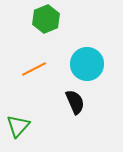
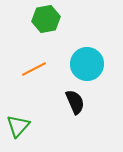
green hexagon: rotated 12 degrees clockwise
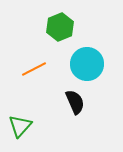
green hexagon: moved 14 px right, 8 px down; rotated 12 degrees counterclockwise
green triangle: moved 2 px right
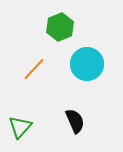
orange line: rotated 20 degrees counterclockwise
black semicircle: moved 19 px down
green triangle: moved 1 px down
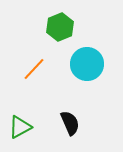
black semicircle: moved 5 px left, 2 px down
green triangle: rotated 20 degrees clockwise
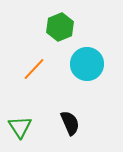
green triangle: rotated 35 degrees counterclockwise
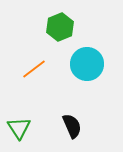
orange line: rotated 10 degrees clockwise
black semicircle: moved 2 px right, 3 px down
green triangle: moved 1 px left, 1 px down
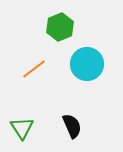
green triangle: moved 3 px right
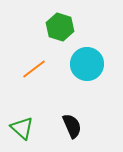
green hexagon: rotated 20 degrees counterclockwise
green triangle: rotated 15 degrees counterclockwise
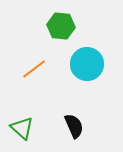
green hexagon: moved 1 px right, 1 px up; rotated 12 degrees counterclockwise
black semicircle: moved 2 px right
